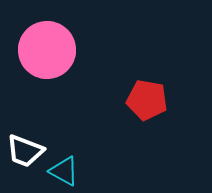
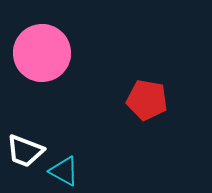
pink circle: moved 5 px left, 3 px down
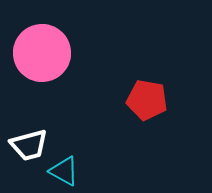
white trapezoid: moved 4 px right, 6 px up; rotated 36 degrees counterclockwise
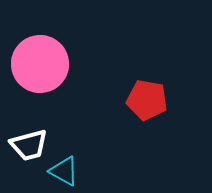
pink circle: moved 2 px left, 11 px down
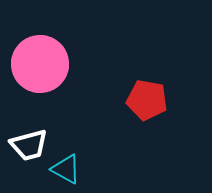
cyan triangle: moved 2 px right, 2 px up
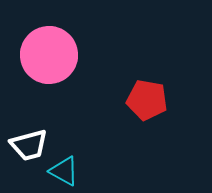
pink circle: moved 9 px right, 9 px up
cyan triangle: moved 2 px left, 2 px down
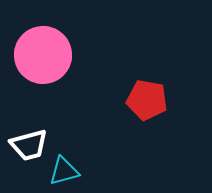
pink circle: moved 6 px left
cyan triangle: rotated 44 degrees counterclockwise
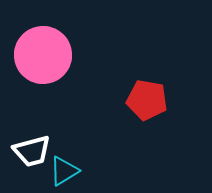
white trapezoid: moved 3 px right, 6 px down
cyan triangle: rotated 16 degrees counterclockwise
